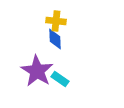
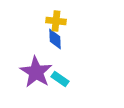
purple star: moved 1 px left, 1 px down
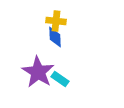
blue diamond: moved 2 px up
purple star: moved 2 px right
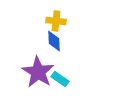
blue diamond: moved 1 px left, 4 px down
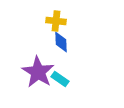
blue diamond: moved 7 px right, 1 px down
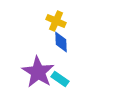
yellow cross: rotated 18 degrees clockwise
